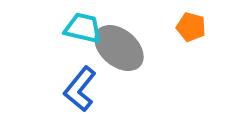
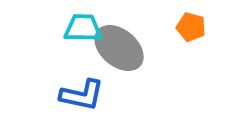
cyan trapezoid: rotated 12 degrees counterclockwise
blue L-shape: moved 2 px right, 6 px down; rotated 117 degrees counterclockwise
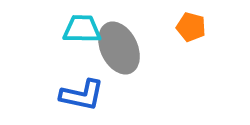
cyan trapezoid: moved 1 px left, 1 px down
gray ellipse: rotated 24 degrees clockwise
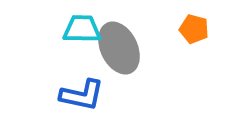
orange pentagon: moved 3 px right, 2 px down
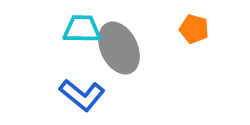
blue L-shape: rotated 27 degrees clockwise
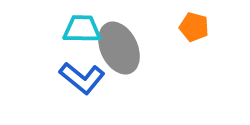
orange pentagon: moved 2 px up
blue L-shape: moved 17 px up
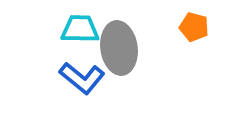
cyan trapezoid: moved 2 px left
gray ellipse: rotated 18 degrees clockwise
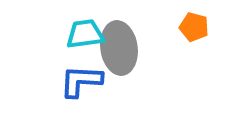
cyan trapezoid: moved 5 px right, 5 px down; rotated 9 degrees counterclockwise
blue L-shape: moved 1 px left, 3 px down; rotated 144 degrees clockwise
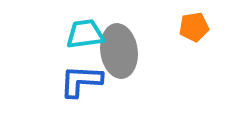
orange pentagon: rotated 24 degrees counterclockwise
gray ellipse: moved 3 px down
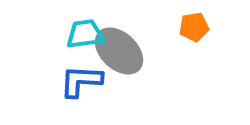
gray ellipse: rotated 39 degrees counterclockwise
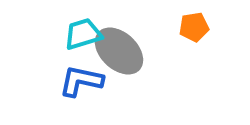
cyan trapezoid: moved 2 px left; rotated 9 degrees counterclockwise
blue L-shape: rotated 9 degrees clockwise
